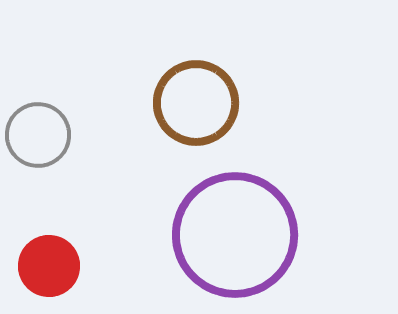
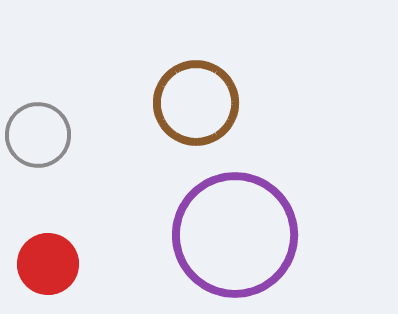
red circle: moved 1 px left, 2 px up
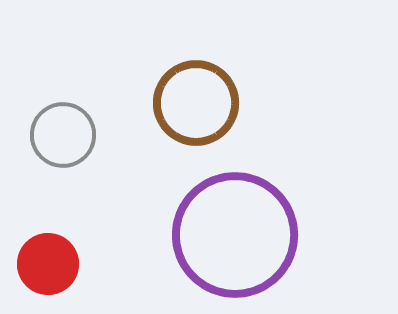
gray circle: moved 25 px right
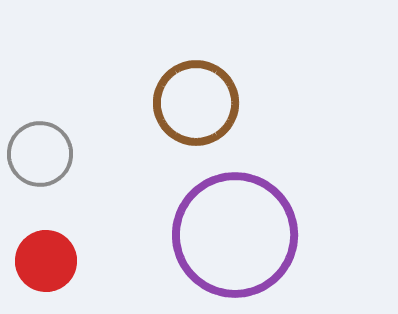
gray circle: moved 23 px left, 19 px down
red circle: moved 2 px left, 3 px up
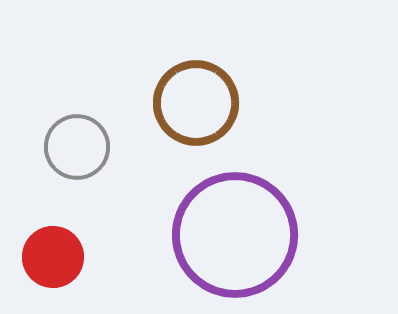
gray circle: moved 37 px right, 7 px up
red circle: moved 7 px right, 4 px up
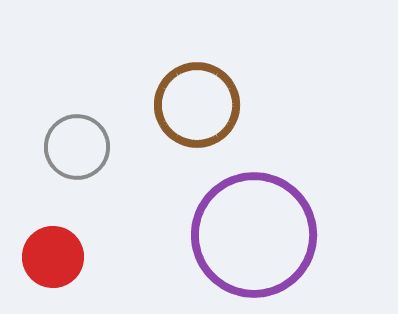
brown circle: moved 1 px right, 2 px down
purple circle: moved 19 px right
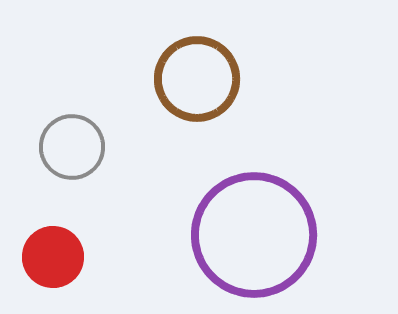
brown circle: moved 26 px up
gray circle: moved 5 px left
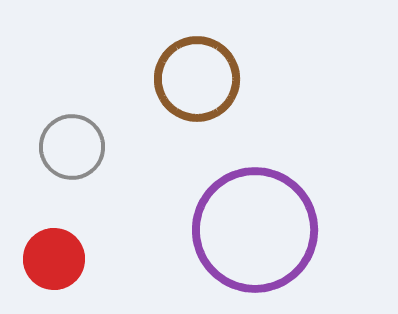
purple circle: moved 1 px right, 5 px up
red circle: moved 1 px right, 2 px down
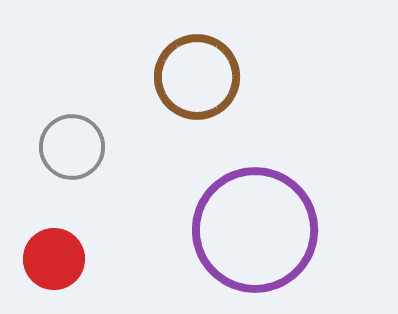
brown circle: moved 2 px up
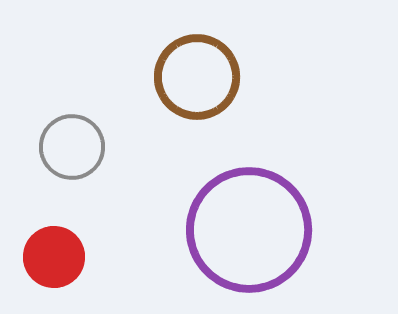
purple circle: moved 6 px left
red circle: moved 2 px up
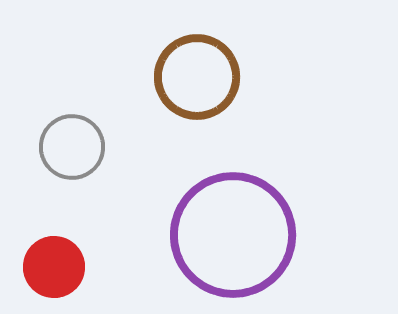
purple circle: moved 16 px left, 5 px down
red circle: moved 10 px down
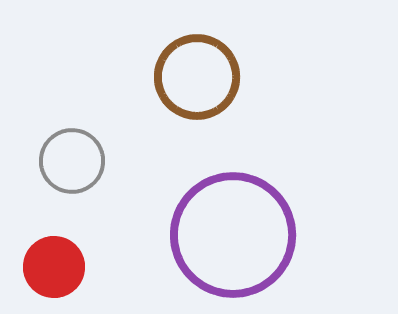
gray circle: moved 14 px down
